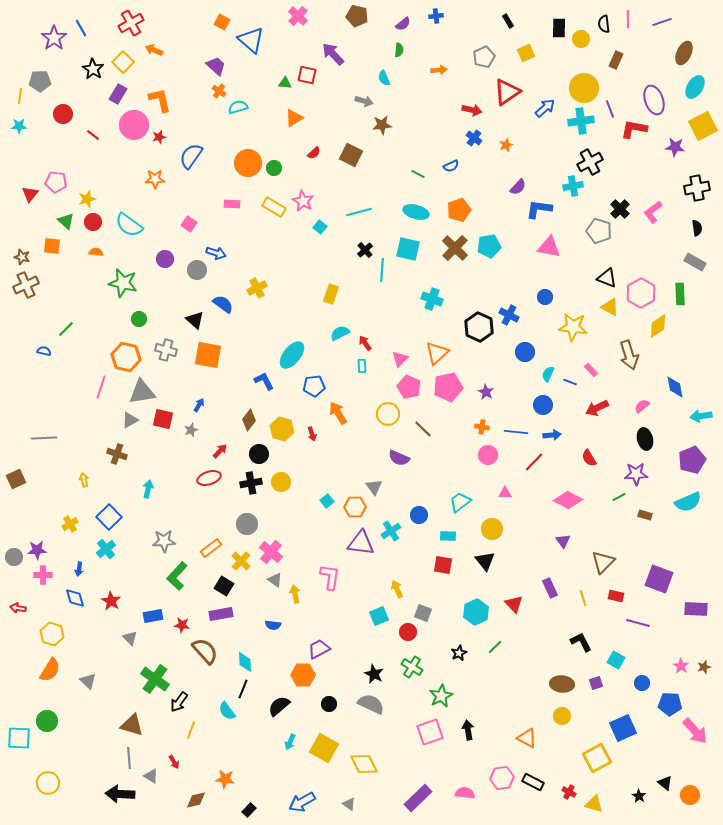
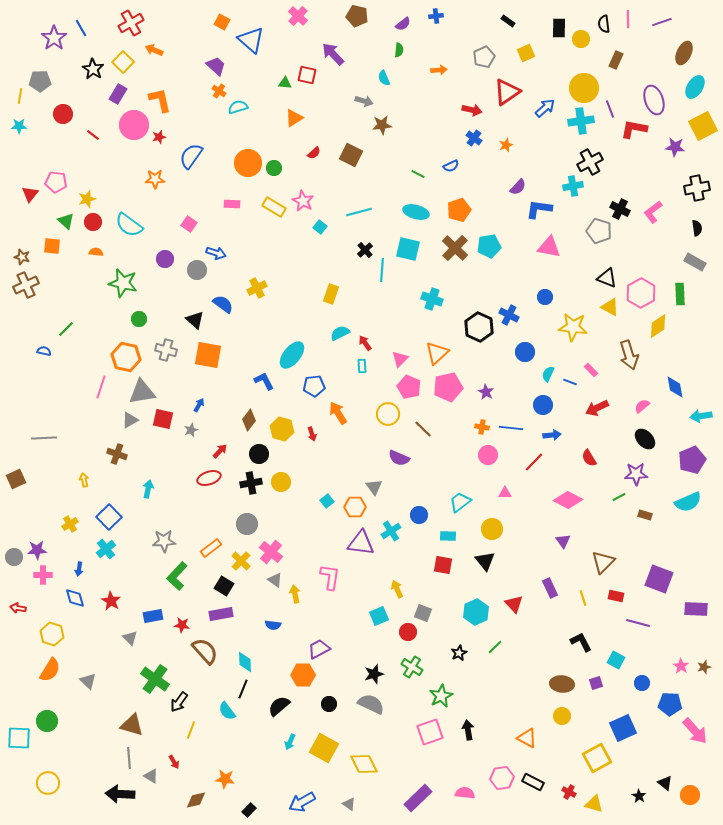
black rectangle at (508, 21): rotated 24 degrees counterclockwise
black cross at (620, 209): rotated 18 degrees counterclockwise
blue line at (516, 432): moved 5 px left, 4 px up
black ellipse at (645, 439): rotated 30 degrees counterclockwise
black star at (374, 674): rotated 30 degrees clockwise
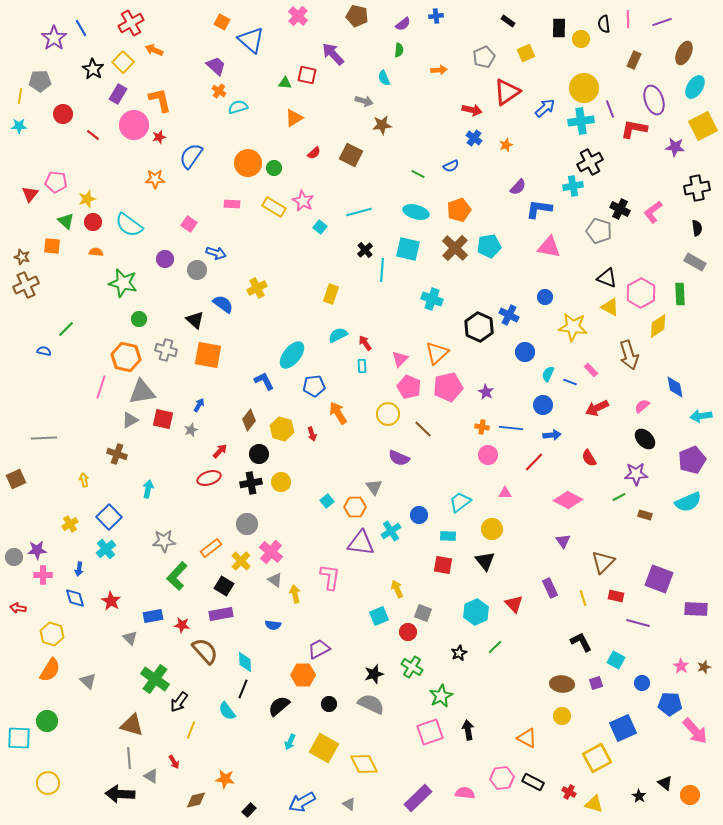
brown rectangle at (616, 60): moved 18 px right
cyan semicircle at (340, 333): moved 2 px left, 2 px down
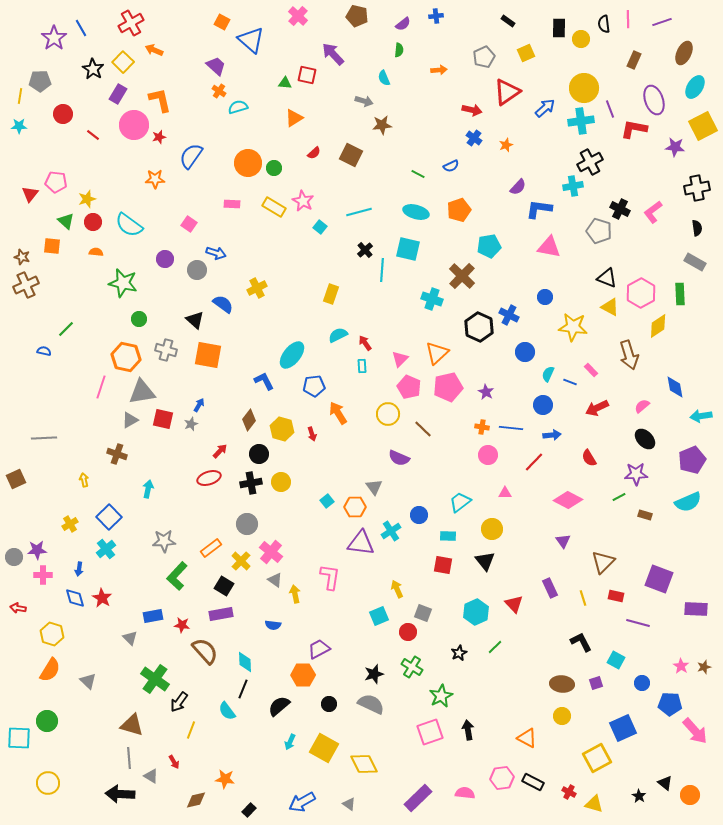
brown cross at (455, 248): moved 7 px right, 28 px down
gray star at (191, 430): moved 6 px up
red star at (111, 601): moved 9 px left, 3 px up
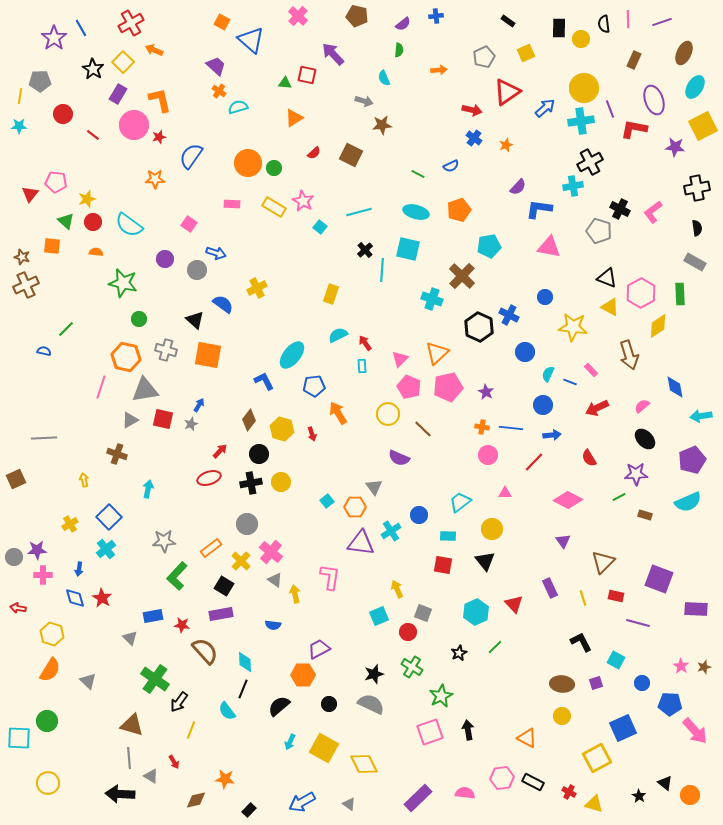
gray triangle at (142, 392): moved 3 px right, 2 px up
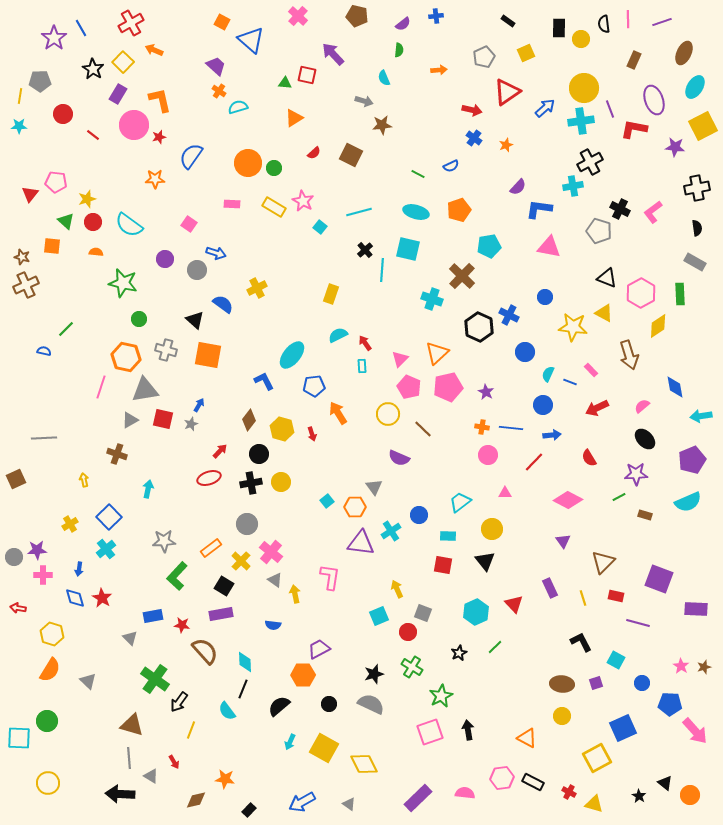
yellow triangle at (610, 307): moved 6 px left, 6 px down
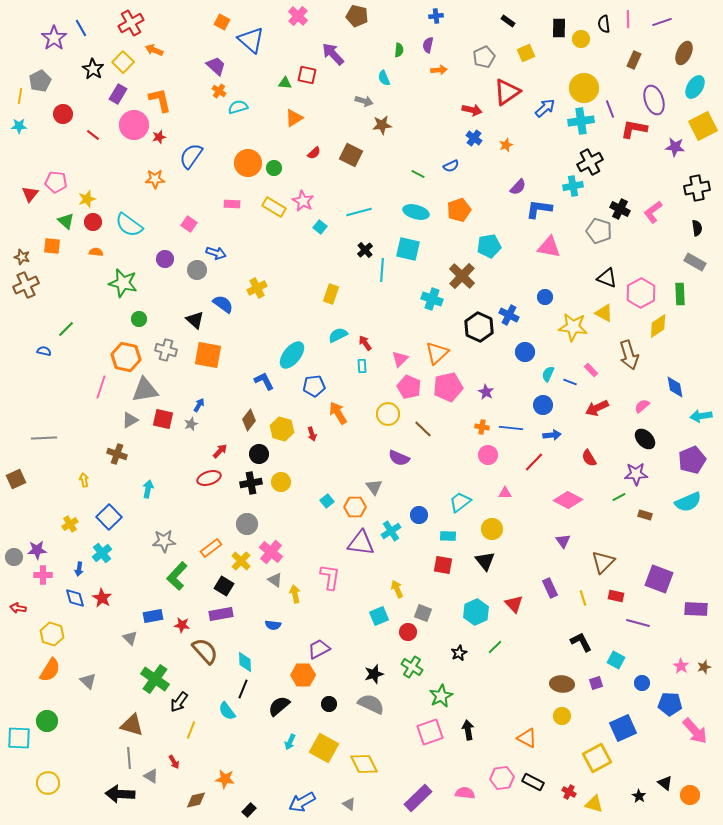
purple semicircle at (403, 24): moved 25 px right, 21 px down; rotated 140 degrees clockwise
gray pentagon at (40, 81): rotated 25 degrees counterclockwise
cyan cross at (106, 549): moved 4 px left, 4 px down
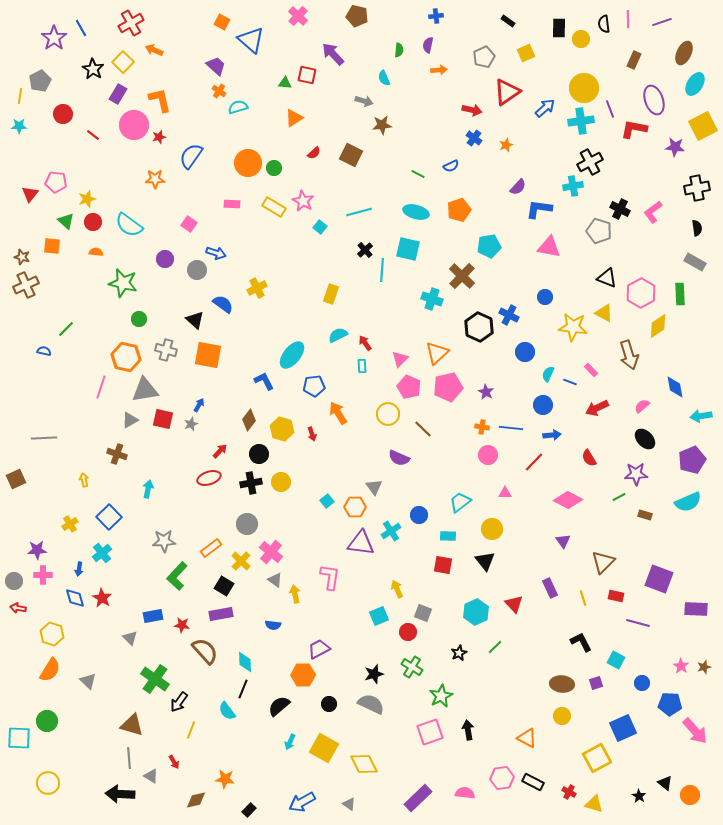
cyan ellipse at (695, 87): moved 3 px up
gray circle at (14, 557): moved 24 px down
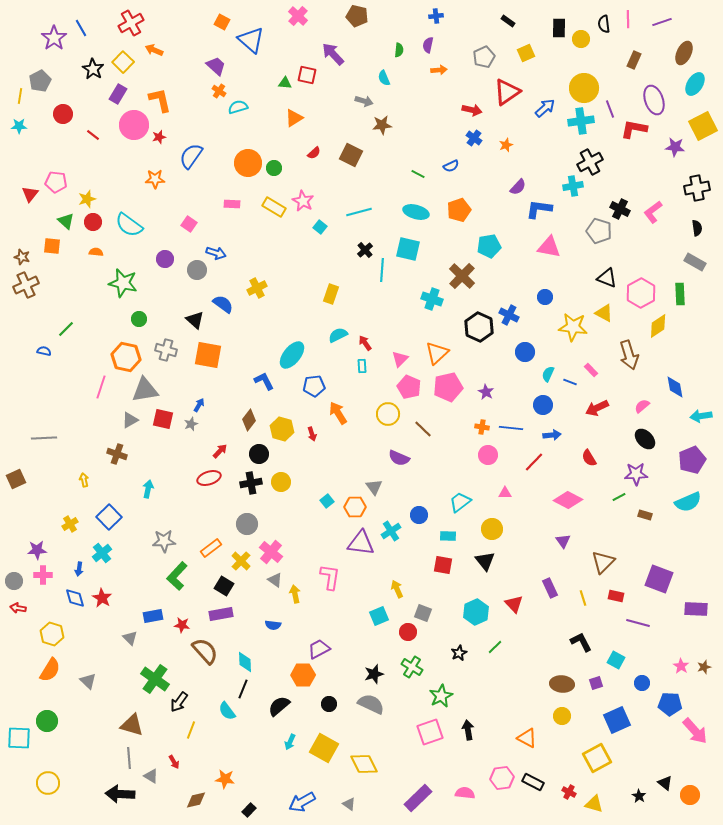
blue square at (623, 728): moved 6 px left, 8 px up
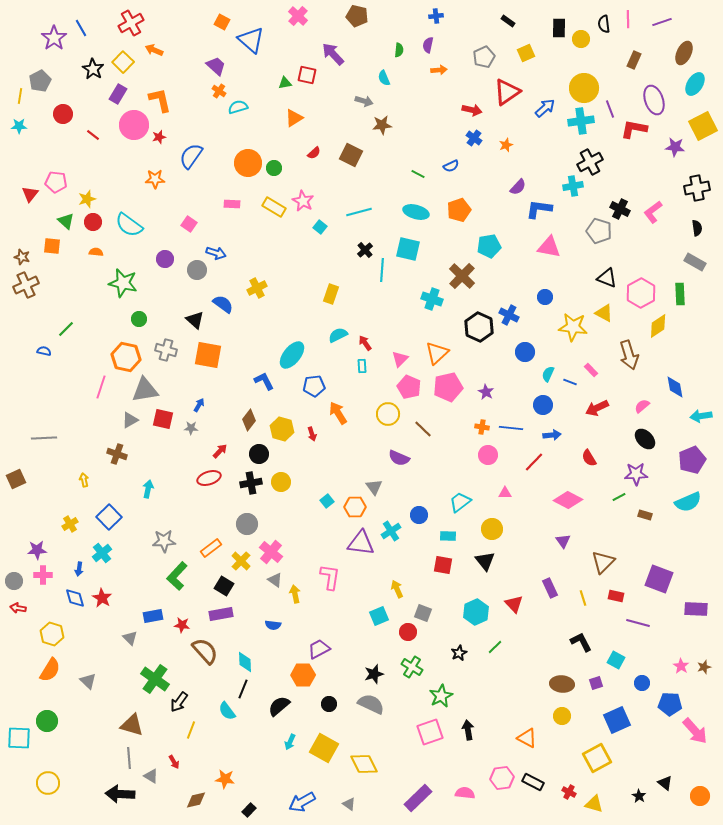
green triangle at (285, 83): rotated 16 degrees counterclockwise
gray star at (191, 424): moved 4 px down; rotated 24 degrees clockwise
orange circle at (690, 795): moved 10 px right, 1 px down
